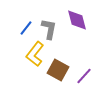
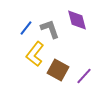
gray L-shape: moved 1 px right; rotated 30 degrees counterclockwise
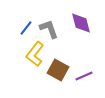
purple diamond: moved 4 px right, 3 px down
gray L-shape: moved 1 px left
purple line: rotated 24 degrees clockwise
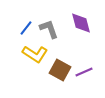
yellow L-shape: rotated 95 degrees counterclockwise
brown square: moved 2 px right
purple line: moved 4 px up
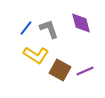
yellow L-shape: moved 1 px right, 1 px down
purple line: moved 1 px right, 1 px up
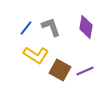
purple diamond: moved 5 px right, 4 px down; rotated 25 degrees clockwise
gray L-shape: moved 2 px right, 2 px up
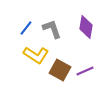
gray L-shape: moved 1 px right, 2 px down
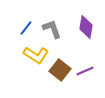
brown square: rotated 10 degrees clockwise
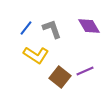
purple diamond: moved 3 px right, 1 px up; rotated 40 degrees counterclockwise
brown square: moved 7 px down
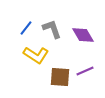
purple diamond: moved 6 px left, 9 px down
brown square: rotated 35 degrees counterclockwise
